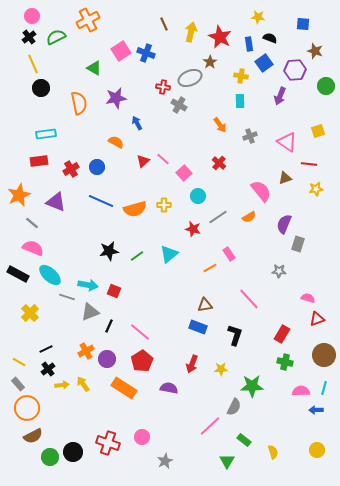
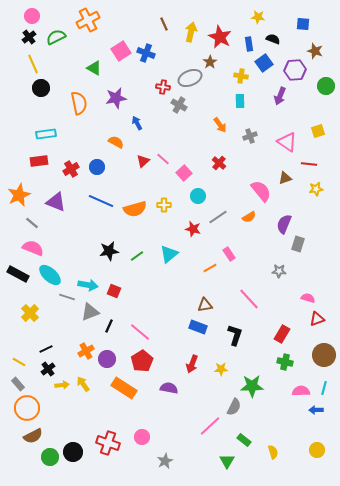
black semicircle at (270, 38): moved 3 px right, 1 px down
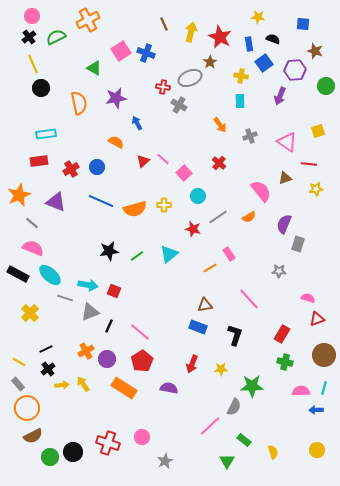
gray line at (67, 297): moved 2 px left, 1 px down
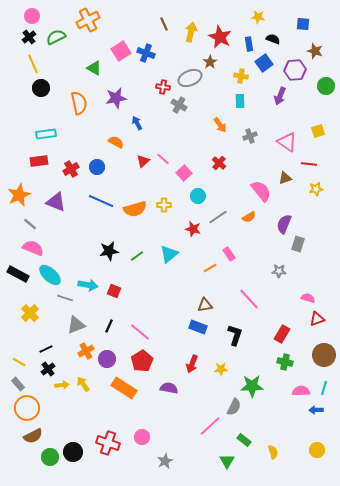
gray line at (32, 223): moved 2 px left, 1 px down
gray triangle at (90, 312): moved 14 px left, 13 px down
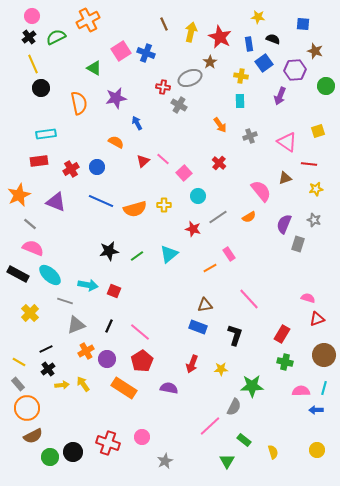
gray star at (279, 271): moved 35 px right, 51 px up; rotated 16 degrees clockwise
gray line at (65, 298): moved 3 px down
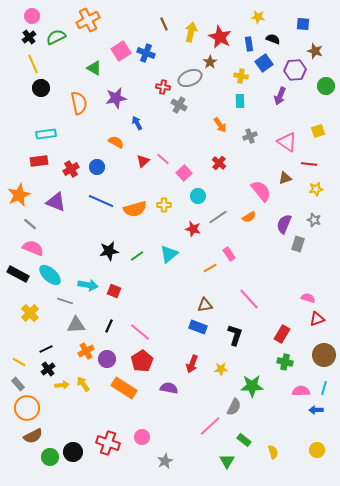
gray triangle at (76, 325): rotated 18 degrees clockwise
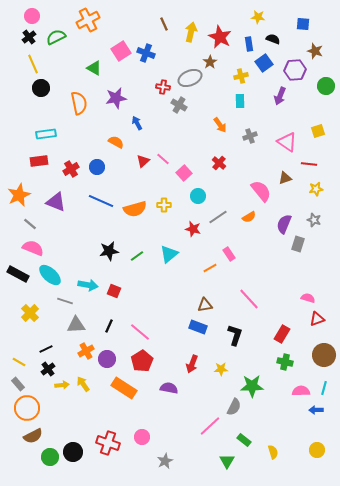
yellow cross at (241, 76): rotated 24 degrees counterclockwise
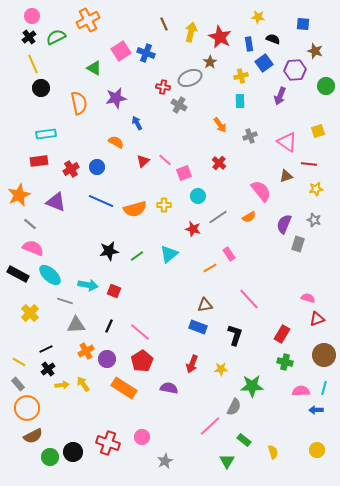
pink line at (163, 159): moved 2 px right, 1 px down
pink square at (184, 173): rotated 21 degrees clockwise
brown triangle at (285, 178): moved 1 px right, 2 px up
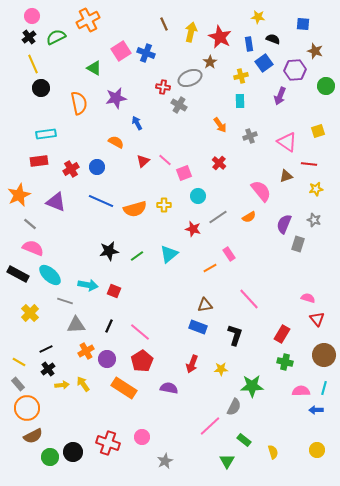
red triangle at (317, 319): rotated 49 degrees counterclockwise
